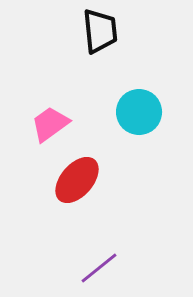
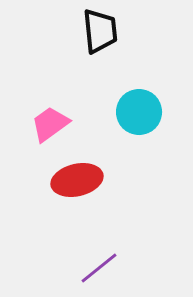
red ellipse: rotated 36 degrees clockwise
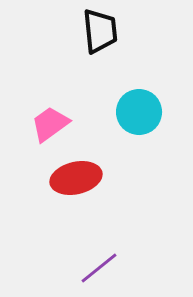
red ellipse: moved 1 px left, 2 px up
